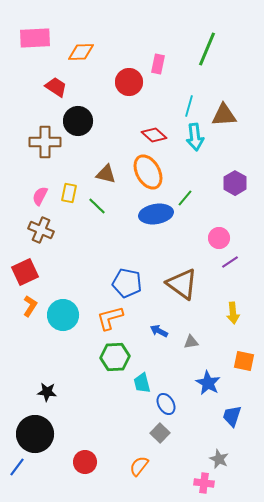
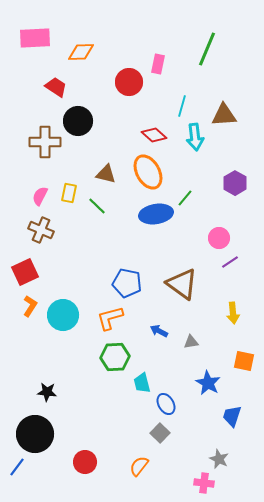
cyan line at (189, 106): moved 7 px left
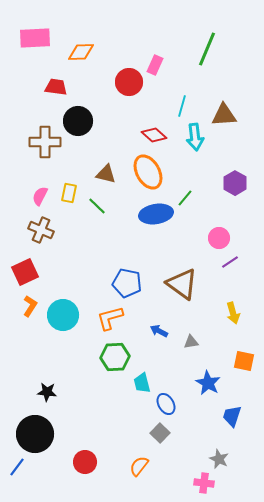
pink rectangle at (158, 64): moved 3 px left, 1 px down; rotated 12 degrees clockwise
red trapezoid at (56, 87): rotated 25 degrees counterclockwise
yellow arrow at (233, 313): rotated 10 degrees counterclockwise
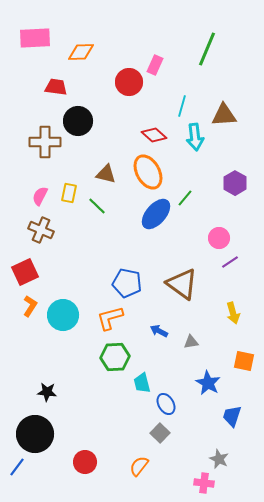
blue ellipse at (156, 214): rotated 40 degrees counterclockwise
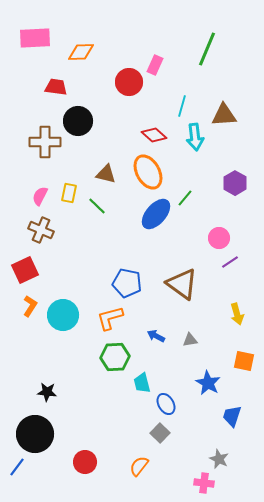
red square at (25, 272): moved 2 px up
yellow arrow at (233, 313): moved 4 px right, 1 px down
blue arrow at (159, 331): moved 3 px left, 5 px down
gray triangle at (191, 342): moved 1 px left, 2 px up
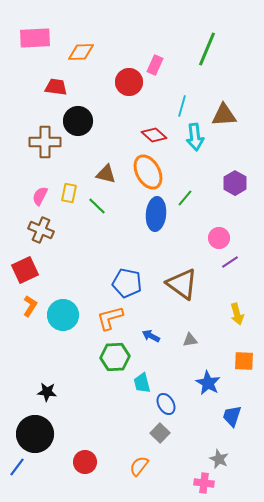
blue ellipse at (156, 214): rotated 36 degrees counterclockwise
blue arrow at (156, 336): moved 5 px left
orange square at (244, 361): rotated 10 degrees counterclockwise
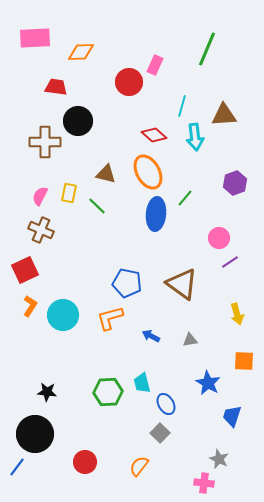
purple hexagon at (235, 183): rotated 10 degrees clockwise
green hexagon at (115, 357): moved 7 px left, 35 px down
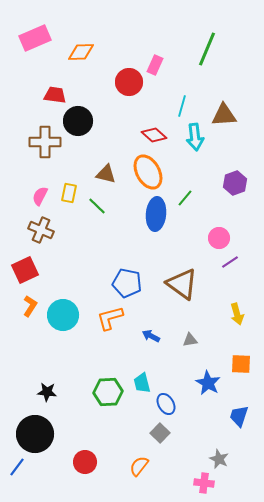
pink rectangle at (35, 38): rotated 20 degrees counterclockwise
red trapezoid at (56, 87): moved 1 px left, 8 px down
orange square at (244, 361): moved 3 px left, 3 px down
blue trapezoid at (232, 416): moved 7 px right
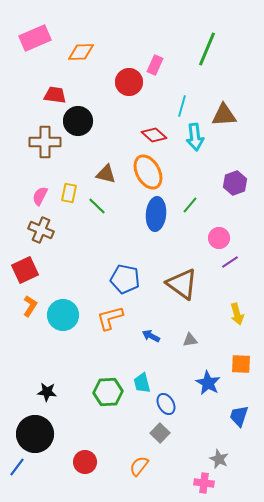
green line at (185, 198): moved 5 px right, 7 px down
blue pentagon at (127, 283): moved 2 px left, 4 px up
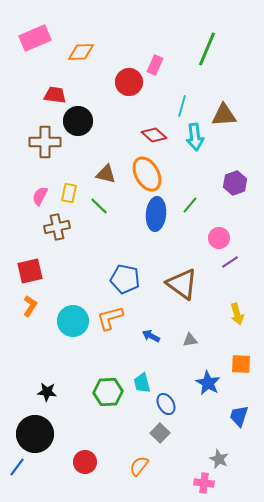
orange ellipse at (148, 172): moved 1 px left, 2 px down
green line at (97, 206): moved 2 px right
brown cross at (41, 230): moved 16 px right, 3 px up; rotated 35 degrees counterclockwise
red square at (25, 270): moved 5 px right, 1 px down; rotated 12 degrees clockwise
cyan circle at (63, 315): moved 10 px right, 6 px down
